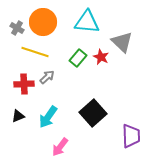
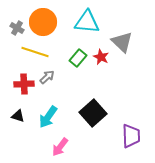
black triangle: rotated 40 degrees clockwise
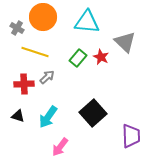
orange circle: moved 5 px up
gray triangle: moved 3 px right
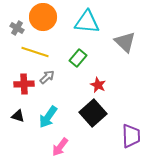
red star: moved 3 px left, 28 px down
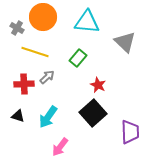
purple trapezoid: moved 1 px left, 4 px up
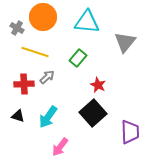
gray triangle: rotated 25 degrees clockwise
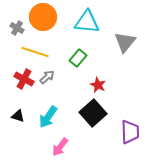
red cross: moved 5 px up; rotated 30 degrees clockwise
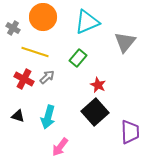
cyan triangle: rotated 28 degrees counterclockwise
gray cross: moved 4 px left
black square: moved 2 px right, 1 px up
cyan arrow: rotated 20 degrees counterclockwise
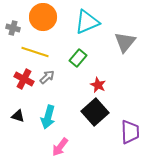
gray cross: rotated 16 degrees counterclockwise
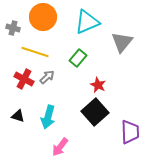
gray triangle: moved 3 px left
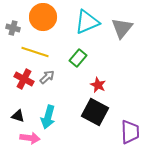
gray triangle: moved 14 px up
black square: rotated 20 degrees counterclockwise
pink arrow: moved 30 px left, 9 px up; rotated 120 degrees counterclockwise
